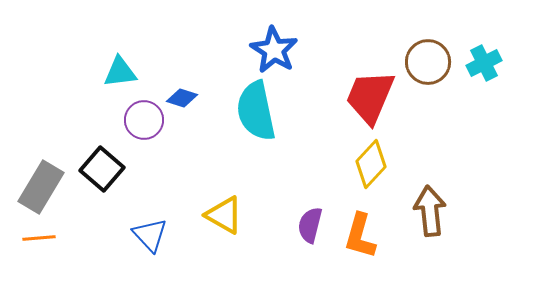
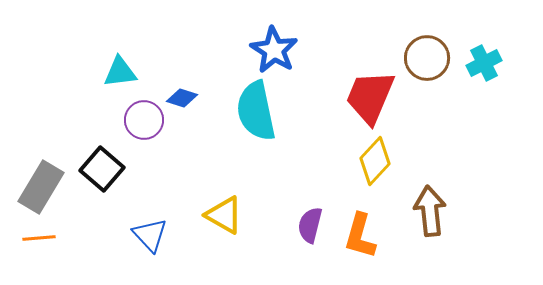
brown circle: moved 1 px left, 4 px up
yellow diamond: moved 4 px right, 3 px up
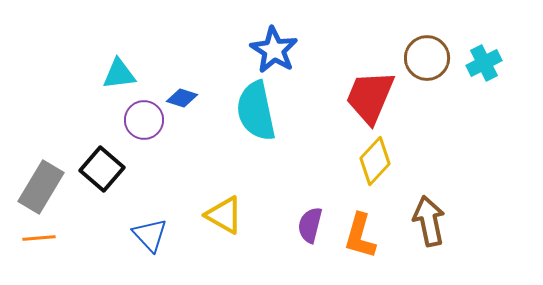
cyan triangle: moved 1 px left, 2 px down
brown arrow: moved 1 px left, 10 px down; rotated 6 degrees counterclockwise
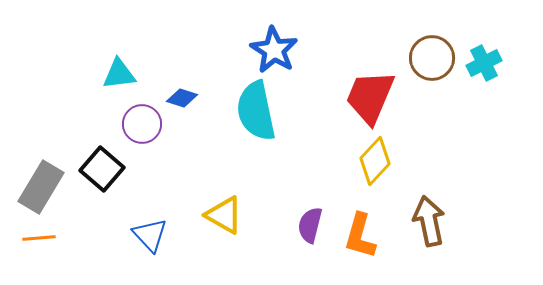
brown circle: moved 5 px right
purple circle: moved 2 px left, 4 px down
